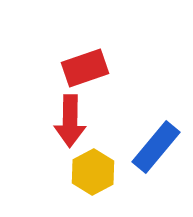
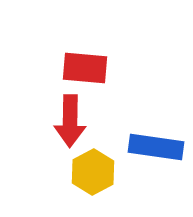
red rectangle: rotated 24 degrees clockwise
blue rectangle: rotated 58 degrees clockwise
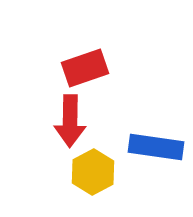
red rectangle: rotated 24 degrees counterclockwise
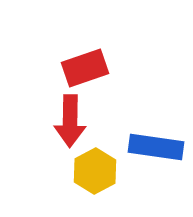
yellow hexagon: moved 2 px right, 1 px up
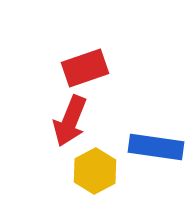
red arrow: rotated 21 degrees clockwise
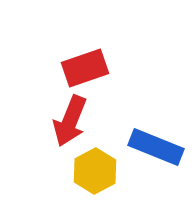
blue rectangle: rotated 14 degrees clockwise
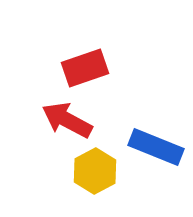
red arrow: moved 3 px left, 1 px up; rotated 96 degrees clockwise
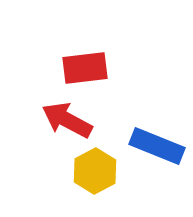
red rectangle: rotated 12 degrees clockwise
blue rectangle: moved 1 px right, 1 px up
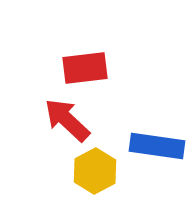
red arrow: rotated 15 degrees clockwise
blue rectangle: rotated 14 degrees counterclockwise
